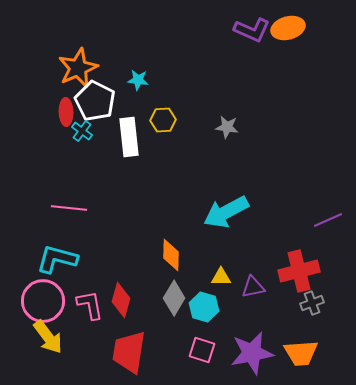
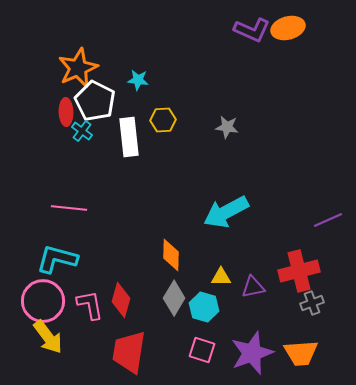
purple star: rotated 9 degrees counterclockwise
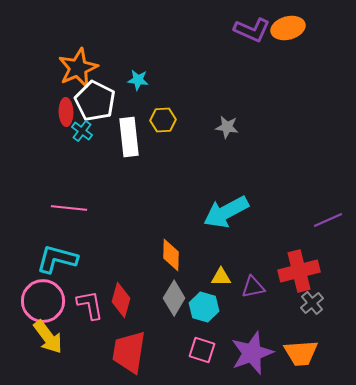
gray cross: rotated 20 degrees counterclockwise
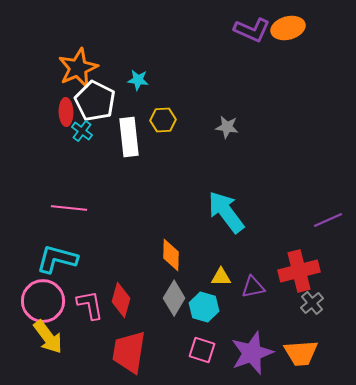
cyan arrow: rotated 81 degrees clockwise
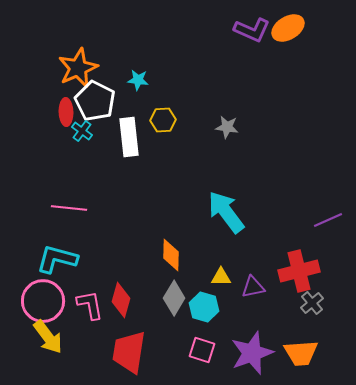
orange ellipse: rotated 16 degrees counterclockwise
